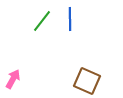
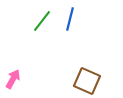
blue line: rotated 15 degrees clockwise
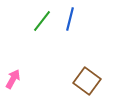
brown square: rotated 12 degrees clockwise
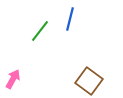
green line: moved 2 px left, 10 px down
brown square: moved 2 px right
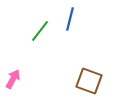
brown square: rotated 16 degrees counterclockwise
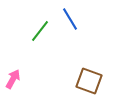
blue line: rotated 45 degrees counterclockwise
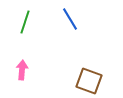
green line: moved 15 px left, 9 px up; rotated 20 degrees counterclockwise
pink arrow: moved 9 px right, 9 px up; rotated 24 degrees counterclockwise
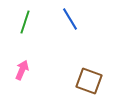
pink arrow: rotated 18 degrees clockwise
